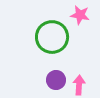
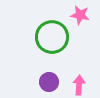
purple circle: moved 7 px left, 2 px down
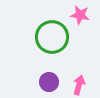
pink arrow: rotated 12 degrees clockwise
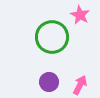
pink star: rotated 18 degrees clockwise
pink arrow: moved 1 px right; rotated 12 degrees clockwise
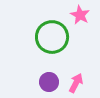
pink arrow: moved 4 px left, 2 px up
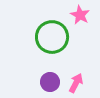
purple circle: moved 1 px right
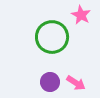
pink star: moved 1 px right
pink arrow: rotated 96 degrees clockwise
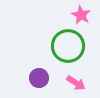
green circle: moved 16 px right, 9 px down
purple circle: moved 11 px left, 4 px up
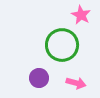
green circle: moved 6 px left, 1 px up
pink arrow: rotated 18 degrees counterclockwise
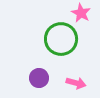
pink star: moved 2 px up
green circle: moved 1 px left, 6 px up
